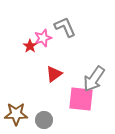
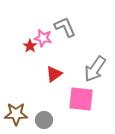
pink star: rotated 30 degrees clockwise
gray arrow: moved 1 px right, 10 px up
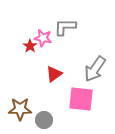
gray L-shape: rotated 65 degrees counterclockwise
brown star: moved 4 px right, 5 px up
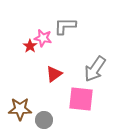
gray L-shape: moved 1 px up
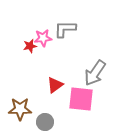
gray L-shape: moved 3 px down
pink star: rotated 18 degrees counterclockwise
red star: rotated 24 degrees clockwise
gray arrow: moved 4 px down
red triangle: moved 1 px right, 11 px down
gray circle: moved 1 px right, 2 px down
